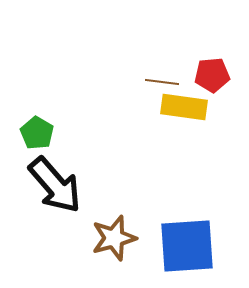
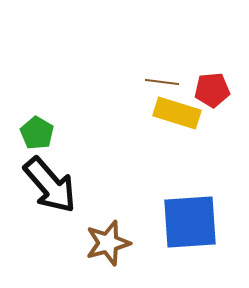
red pentagon: moved 15 px down
yellow rectangle: moved 7 px left, 6 px down; rotated 9 degrees clockwise
black arrow: moved 5 px left
brown star: moved 6 px left, 5 px down
blue square: moved 3 px right, 24 px up
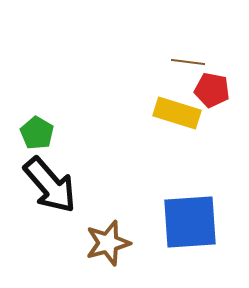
brown line: moved 26 px right, 20 px up
red pentagon: rotated 16 degrees clockwise
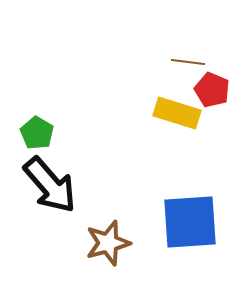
red pentagon: rotated 12 degrees clockwise
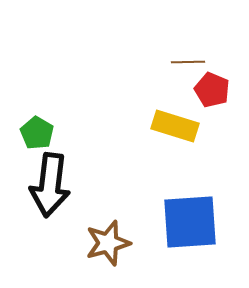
brown line: rotated 8 degrees counterclockwise
yellow rectangle: moved 2 px left, 13 px down
black arrow: rotated 48 degrees clockwise
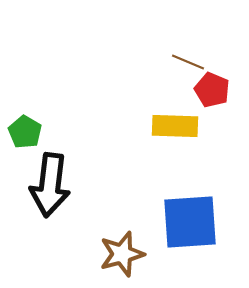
brown line: rotated 24 degrees clockwise
yellow rectangle: rotated 15 degrees counterclockwise
green pentagon: moved 12 px left, 1 px up
brown star: moved 14 px right, 11 px down
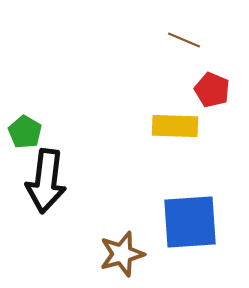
brown line: moved 4 px left, 22 px up
black arrow: moved 4 px left, 4 px up
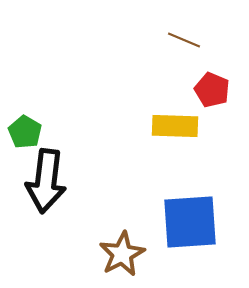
brown star: rotated 12 degrees counterclockwise
